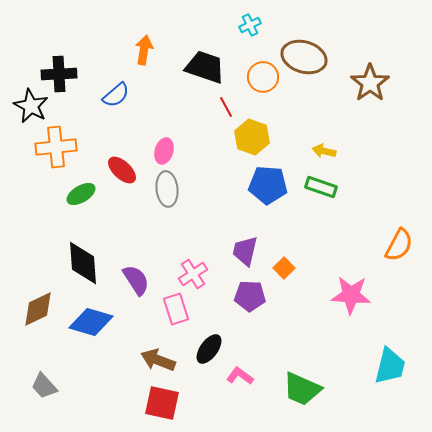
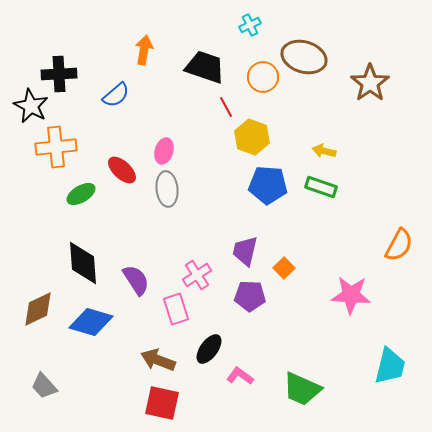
pink cross: moved 4 px right, 1 px down
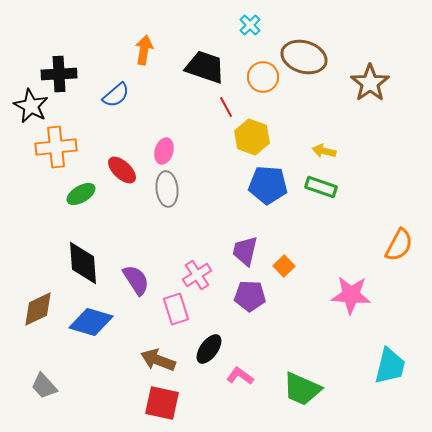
cyan cross: rotated 20 degrees counterclockwise
orange square: moved 2 px up
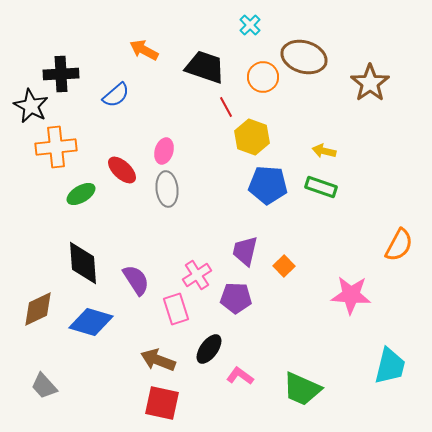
orange arrow: rotated 72 degrees counterclockwise
black cross: moved 2 px right
purple pentagon: moved 14 px left, 2 px down
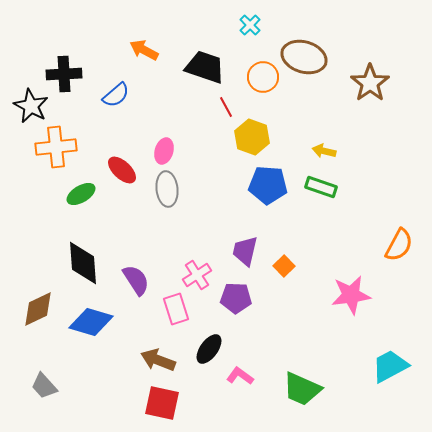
black cross: moved 3 px right
pink star: rotated 12 degrees counterclockwise
cyan trapezoid: rotated 132 degrees counterclockwise
